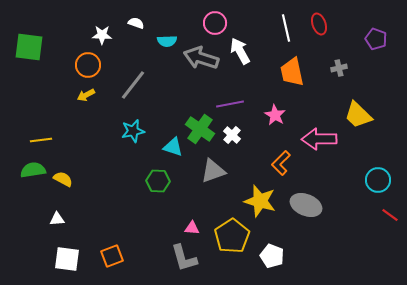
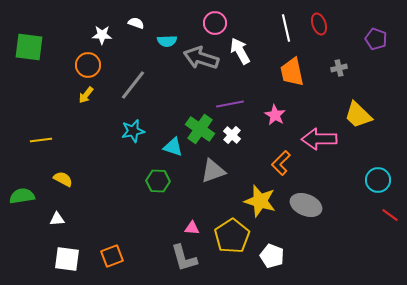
yellow arrow: rotated 24 degrees counterclockwise
green semicircle: moved 11 px left, 26 px down
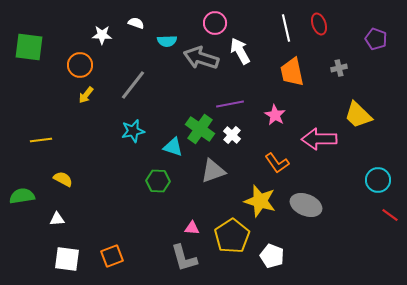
orange circle: moved 8 px left
orange L-shape: moved 4 px left; rotated 80 degrees counterclockwise
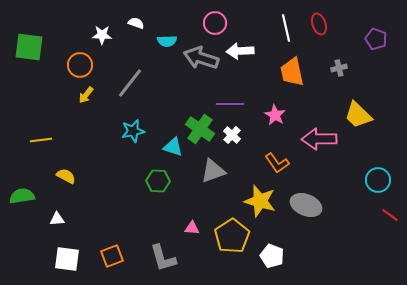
white arrow: rotated 64 degrees counterclockwise
gray line: moved 3 px left, 2 px up
purple line: rotated 12 degrees clockwise
yellow semicircle: moved 3 px right, 3 px up
gray L-shape: moved 21 px left
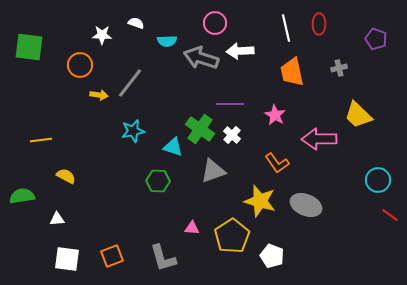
red ellipse: rotated 20 degrees clockwise
yellow arrow: moved 13 px right; rotated 120 degrees counterclockwise
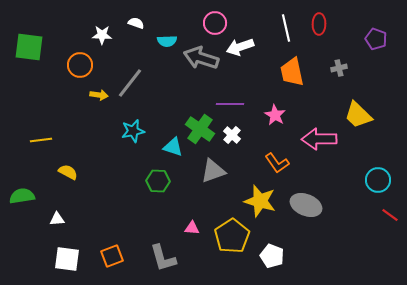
white arrow: moved 4 px up; rotated 16 degrees counterclockwise
yellow semicircle: moved 2 px right, 4 px up
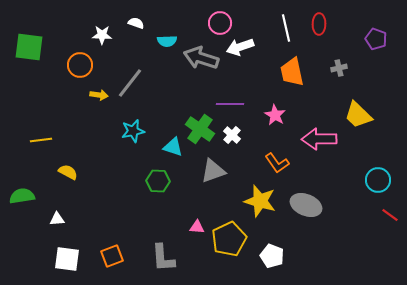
pink circle: moved 5 px right
pink triangle: moved 5 px right, 1 px up
yellow pentagon: moved 3 px left, 3 px down; rotated 8 degrees clockwise
gray L-shape: rotated 12 degrees clockwise
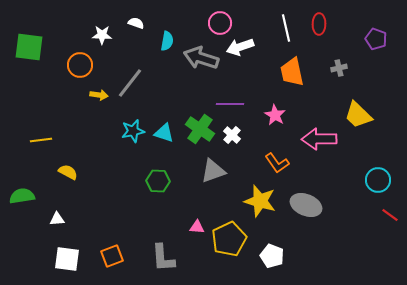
cyan semicircle: rotated 78 degrees counterclockwise
cyan triangle: moved 9 px left, 14 px up
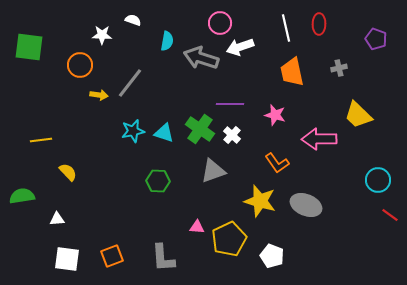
white semicircle: moved 3 px left, 3 px up
pink star: rotated 15 degrees counterclockwise
yellow semicircle: rotated 18 degrees clockwise
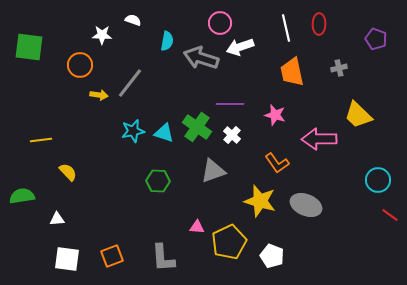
green cross: moved 3 px left, 2 px up
yellow pentagon: moved 3 px down
